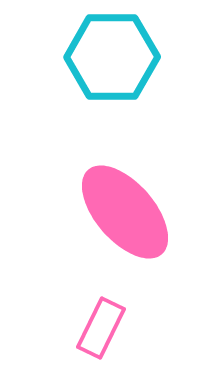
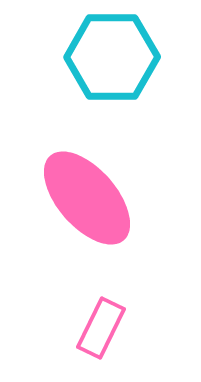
pink ellipse: moved 38 px left, 14 px up
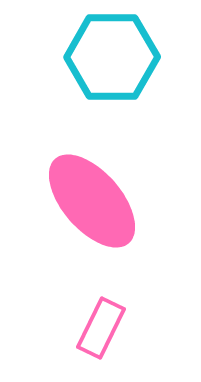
pink ellipse: moved 5 px right, 3 px down
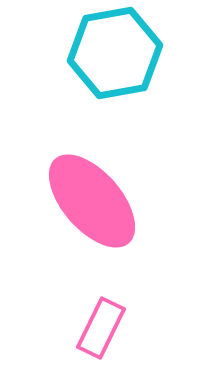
cyan hexagon: moved 3 px right, 4 px up; rotated 10 degrees counterclockwise
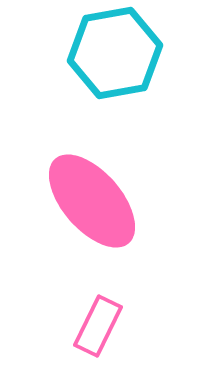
pink rectangle: moved 3 px left, 2 px up
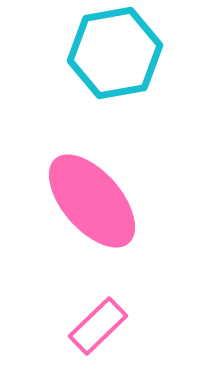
pink rectangle: rotated 20 degrees clockwise
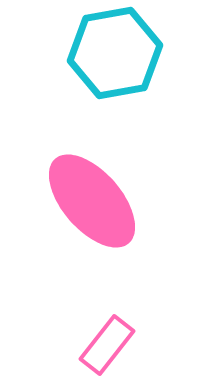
pink rectangle: moved 9 px right, 19 px down; rotated 8 degrees counterclockwise
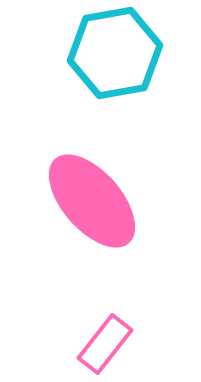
pink rectangle: moved 2 px left, 1 px up
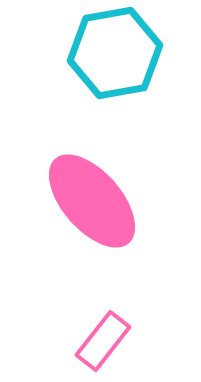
pink rectangle: moved 2 px left, 3 px up
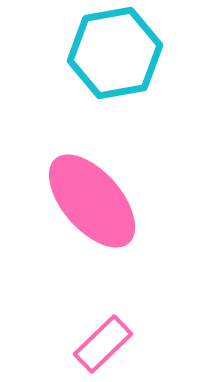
pink rectangle: moved 3 px down; rotated 8 degrees clockwise
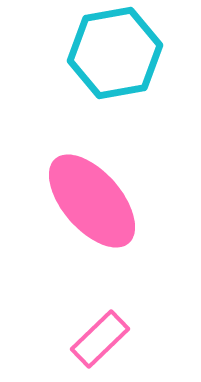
pink rectangle: moved 3 px left, 5 px up
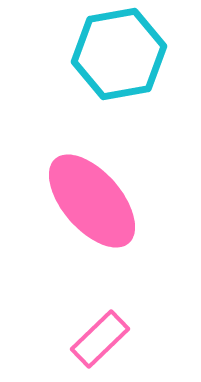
cyan hexagon: moved 4 px right, 1 px down
